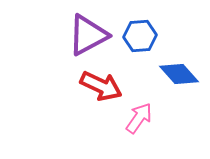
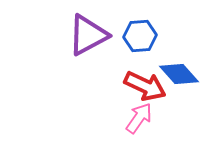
red arrow: moved 44 px right
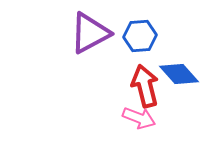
purple triangle: moved 2 px right, 2 px up
red arrow: rotated 129 degrees counterclockwise
pink arrow: rotated 76 degrees clockwise
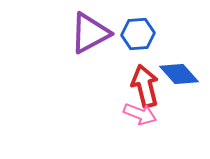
blue hexagon: moved 2 px left, 2 px up
pink arrow: moved 1 px right, 4 px up
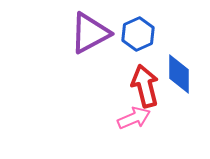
blue hexagon: rotated 20 degrees counterclockwise
blue diamond: rotated 42 degrees clockwise
pink arrow: moved 6 px left, 4 px down; rotated 44 degrees counterclockwise
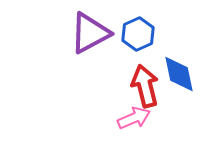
blue diamond: rotated 12 degrees counterclockwise
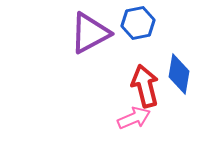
blue hexagon: moved 11 px up; rotated 12 degrees clockwise
blue diamond: rotated 21 degrees clockwise
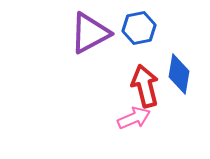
blue hexagon: moved 1 px right, 5 px down
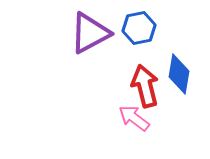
pink arrow: rotated 120 degrees counterclockwise
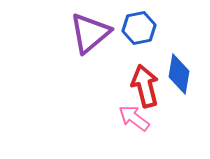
purple triangle: rotated 12 degrees counterclockwise
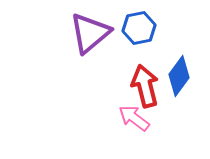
blue diamond: moved 2 px down; rotated 27 degrees clockwise
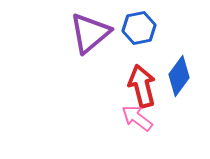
red arrow: moved 3 px left
pink arrow: moved 3 px right
